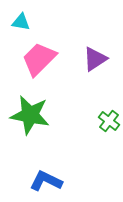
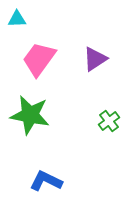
cyan triangle: moved 4 px left, 3 px up; rotated 12 degrees counterclockwise
pink trapezoid: rotated 9 degrees counterclockwise
green cross: rotated 15 degrees clockwise
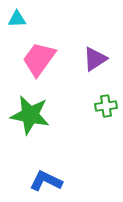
green cross: moved 3 px left, 15 px up; rotated 30 degrees clockwise
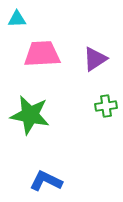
pink trapezoid: moved 3 px right, 5 px up; rotated 51 degrees clockwise
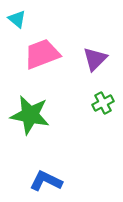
cyan triangle: rotated 42 degrees clockwise
pink trapezoid: rotated 18 degrees counterclockwise
purple triangle: rotated 12 degrees counterclockwise
green cross: moved 3 px left, 3 px up; rotated 20 degrees counterclockwise
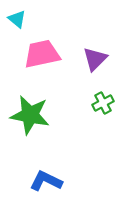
pink trapezoid: rotated 9 degrees clockwise
